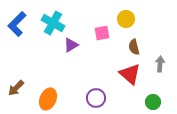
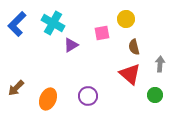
purple circle: moved 8 px left, 2 px up
green circle: moved 2 px right, 7 px up
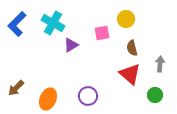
brown semicircle: moved 2 px left, 1 px down
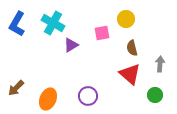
blue L-shape: rotated 15 degrees counterclockwise
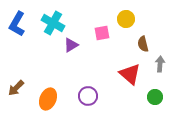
brown semicircle: moved 11 px right, 4 px up
green circle: moved 2 px down
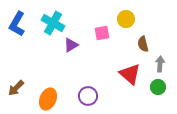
green circle: moved 3 px right, 10 px up
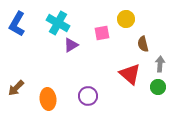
cyan cross: moved 5 px right
orange ellipse: rotated 30 degrees counterclockwise
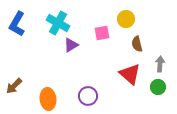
brown semicircle: moved 6 px left
brown arrow: moved 2 px left, 2 px up
